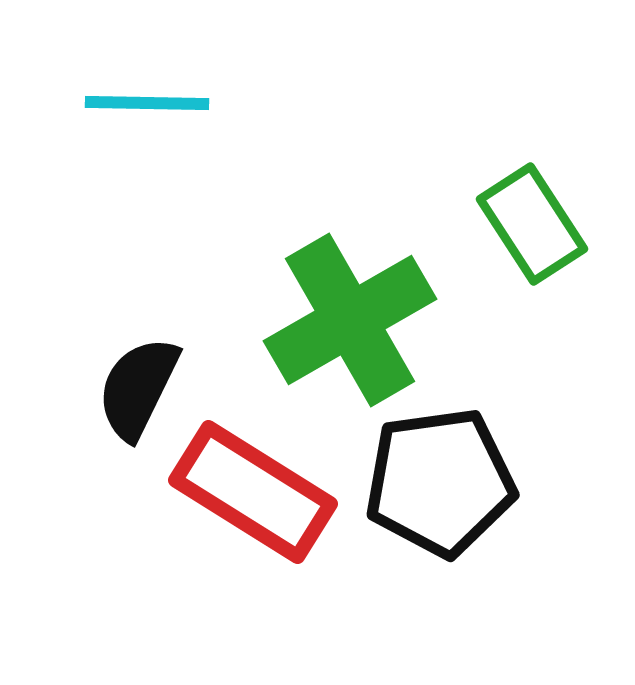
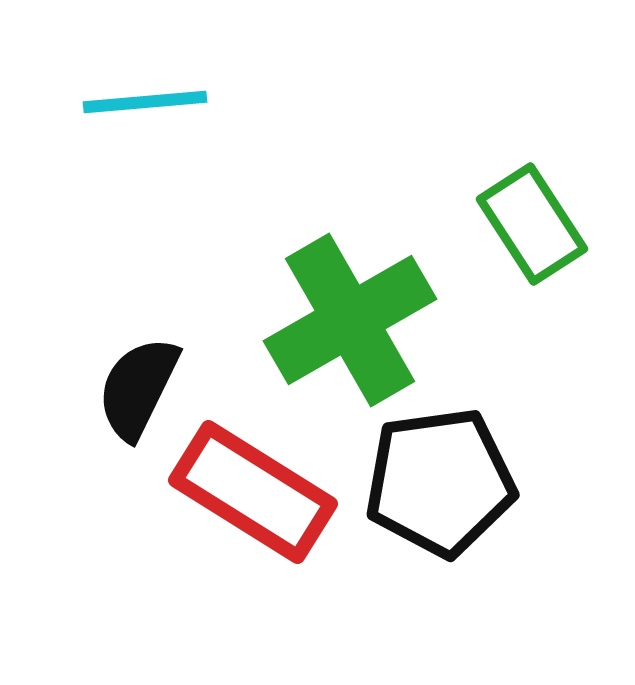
cyan line: moved 2 px left, 1 px up; rotated 6 degrees counterclockwise
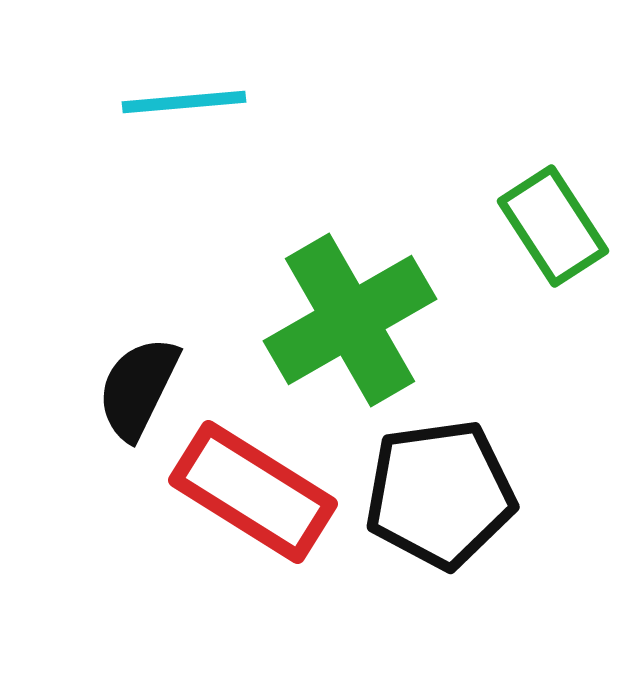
cyan line: moved 39 px right
green rectangle: moved 21 px right, 2 px down
black pentagon: moved 12 px down
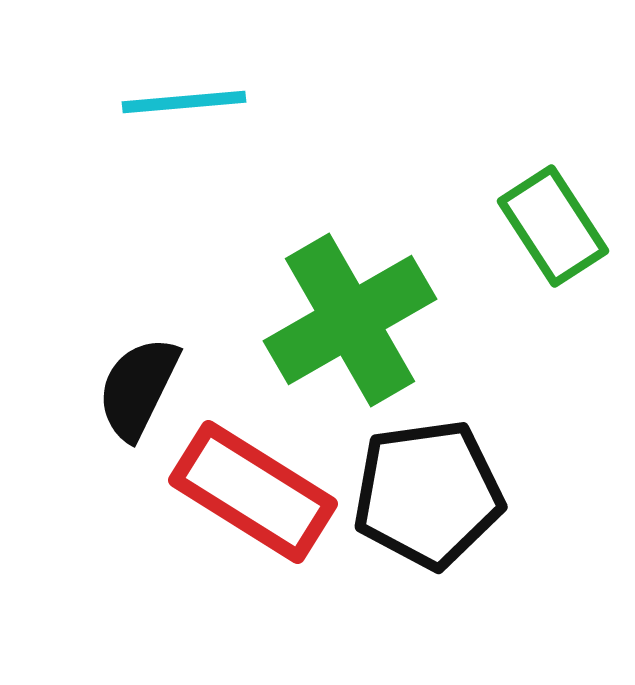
black pentagon: moved 12 px left
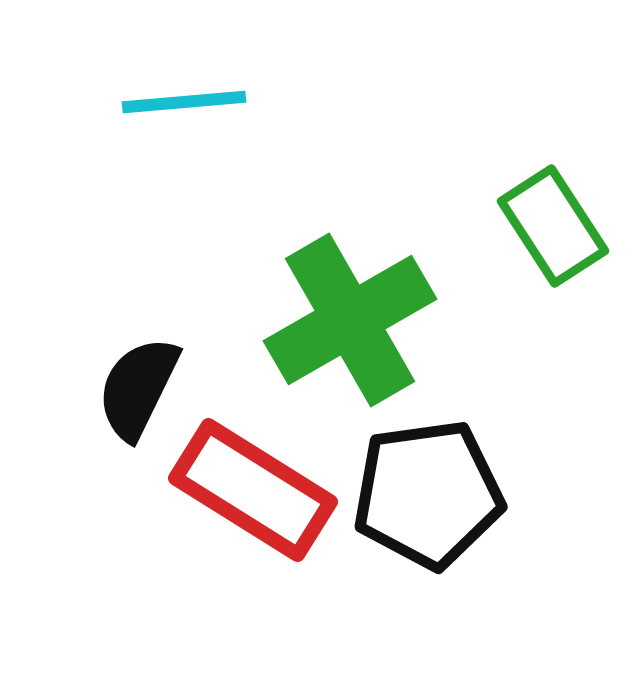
red rectangle: moved 2 px up
